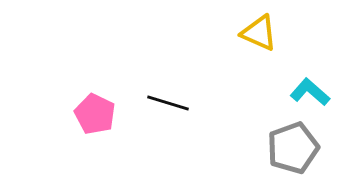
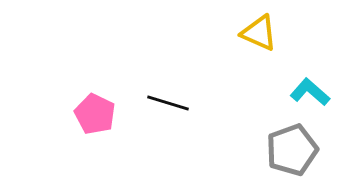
gray pentagon: moved 1 px left, 2 px down
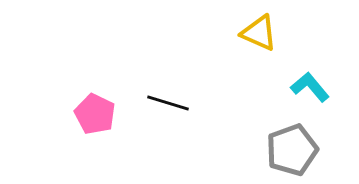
cyan L-shape: moved 5 px up; rotated 9 degrees clockwise
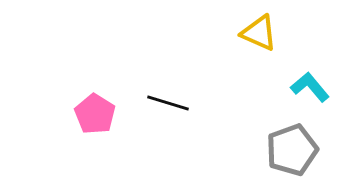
pink pentagon: rotated 6 degrees clockwise
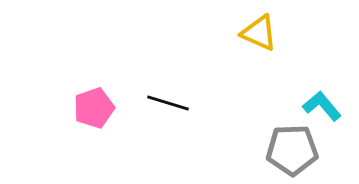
cyan L-shape: moved 12 px right, 19 px down
pink pentagon: moved 1 px left, 6 px up; rotated 21 degrees clockwise
gray pentagon: rotated 18 degrees clockwise
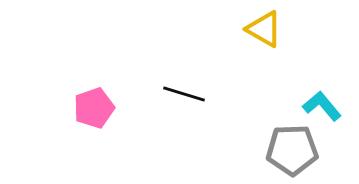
yellow triangle: moved 5 px right, 4 px up; rotated 6 degrees clockwise
black line: moved 16 px right, 9 px up
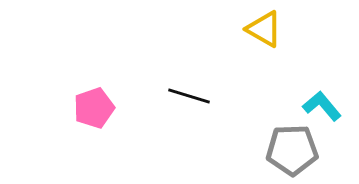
black line: moved 5 px right, 2 px down
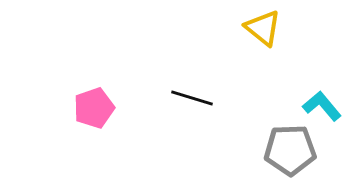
yellow triangle: moved 1 px left, 1 px up; rotated 9 degrees clockwise
black line: moved 3 px right, 2 px down
gray pentagon: moved 2 px left
